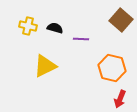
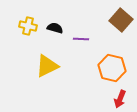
yellow triangle: moved 2 px right
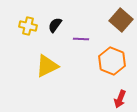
black semicircle: moved 3 px up; rotated 70 degrees counterclockwise
orange hexagon: moved 7 px up; rotated 8 degrees clockwise
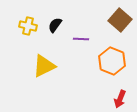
brown square: moved 1 px left
yellow triangle: moved 3 px left
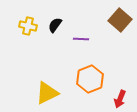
orange hexagon: moved 22 px left, 18 px down; rotated 16 degrees clockwise
yellow triangle: moved 3 px right, 27 px down
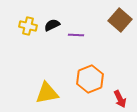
black semicircle: moved 3 px left; rotated 28 degrees clockwise
purple line: moved 5 px left, 4 px up
yellow triangle: rotated 15 degrees clockwise
red arrow: rotated 48 degrees counterclockwise
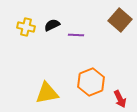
yellow cross: moved 2 px left, 1 px down
orange hexagon: moved 1 px right, 3 px down
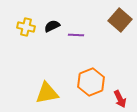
black semicircle: moved 1 px down
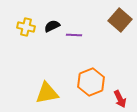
purple line: moved 2 px left
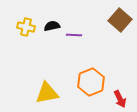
black semicircle: rotated 14 degrees clockwise
